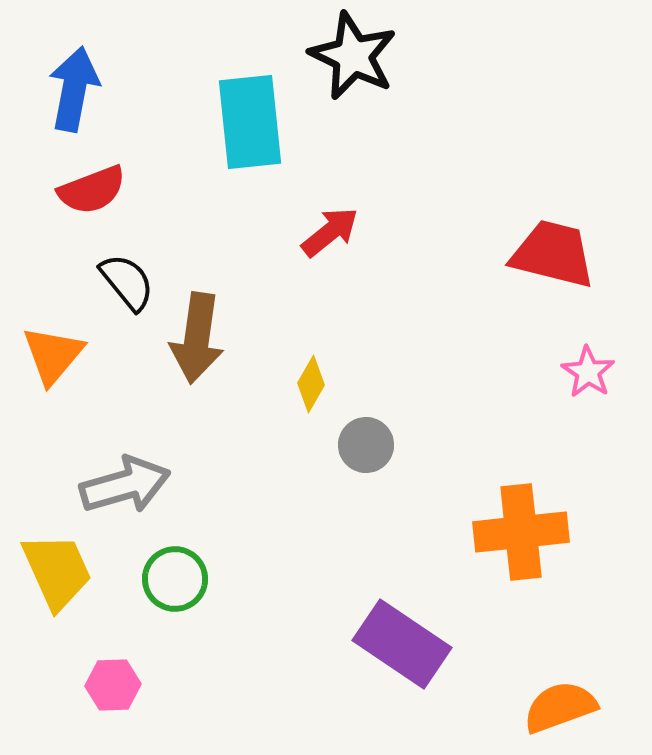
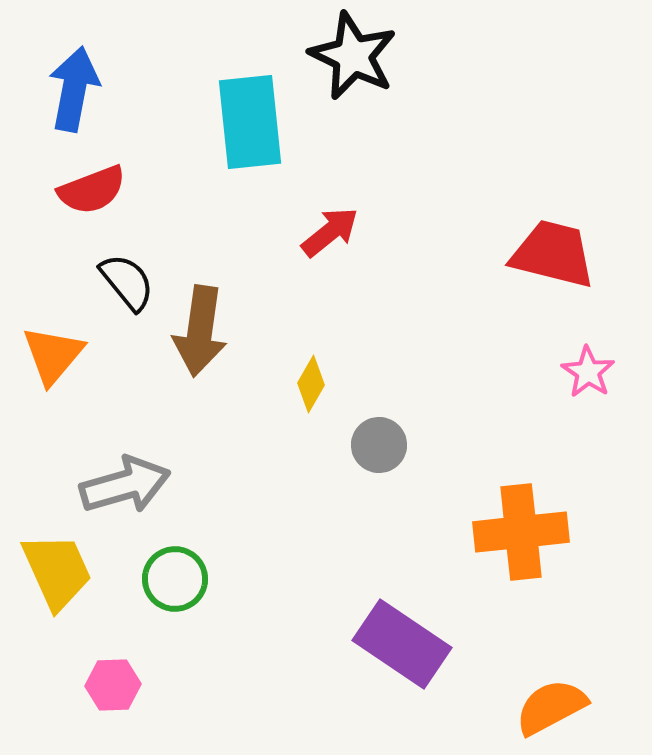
brown arrow: moved 3 px right, 7 px up
gray circle: moved 13 px right
orange semicircle: moved 9 px left; rotated 8 degrees counterclockwise
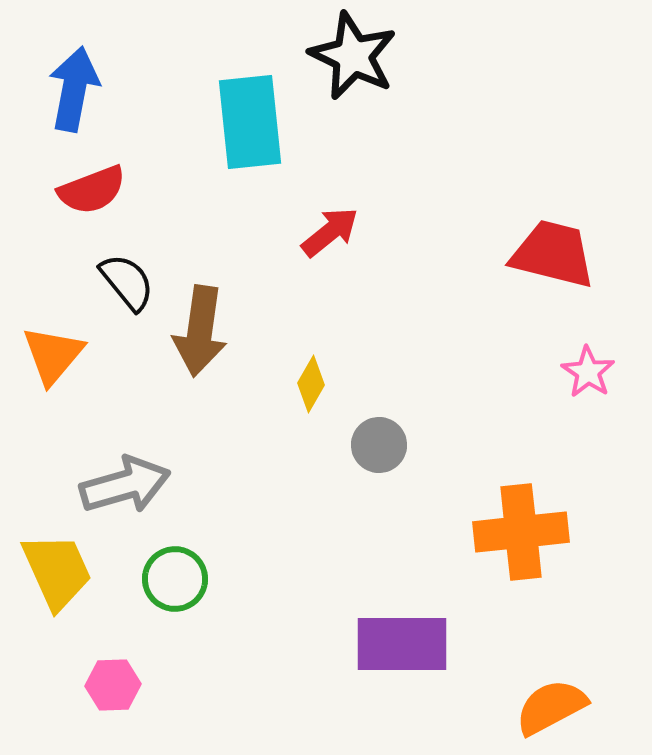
purple rectangle: rotated 34 degrees counterclockwise
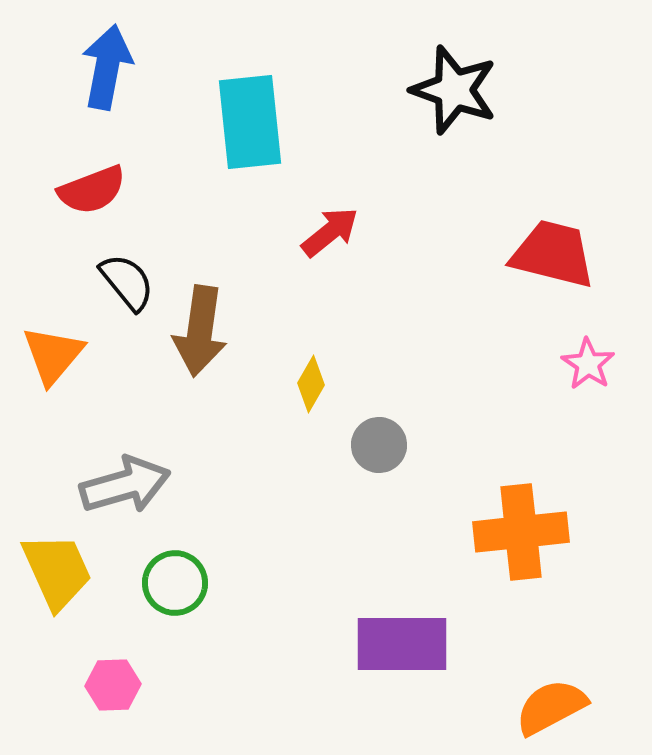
black star: moved 101 px right, 34 px down; rotated 6 degrees counterclockwise
blue arrow: moved 33 px right, 22 px up
pink star: moved 8 px up
green circle: moved 4 px down
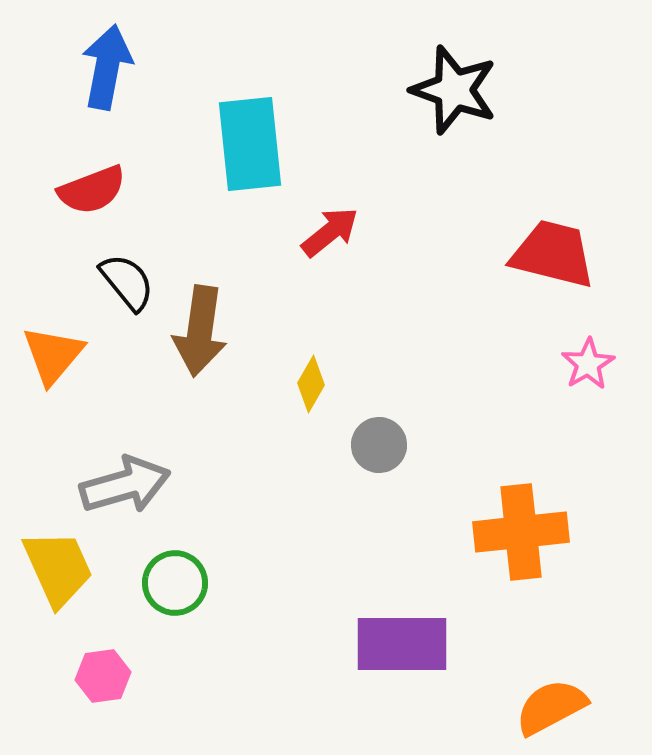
cyan rectangle: moved 22 px down
pink star: rotated 8 degrees clockwise
yellow trapezoid: moved 1 px right, 3 px up
pink hexagon: moved 10 px left, 9 px up; rotated 6 degrees counterclockwise
